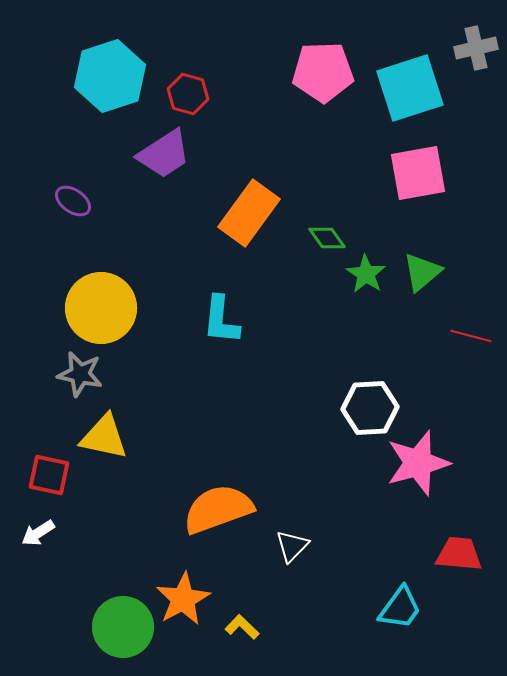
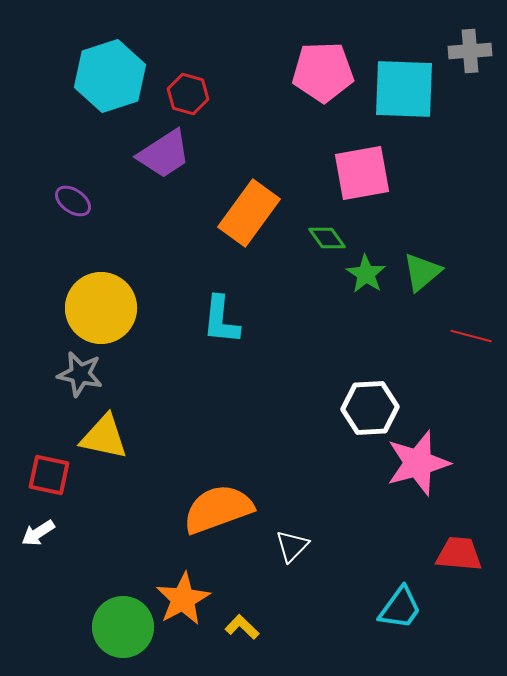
gray cross: moved 6 px left, 3 px down; rotated 9 degrees clockwise
cyan square: moved 6 px left, 1 px down; rotated 20 degrees clockwise
pink square: moved 56 px left
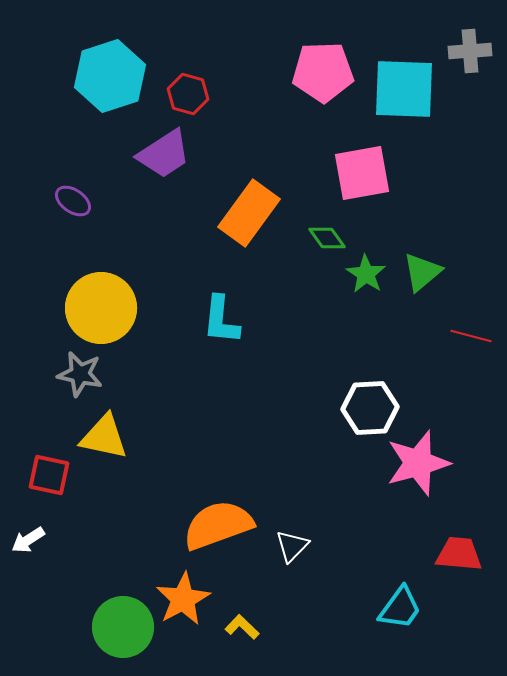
orange semicircle: moved 16 px down
white arrow: moved 10 px left, 7 px down
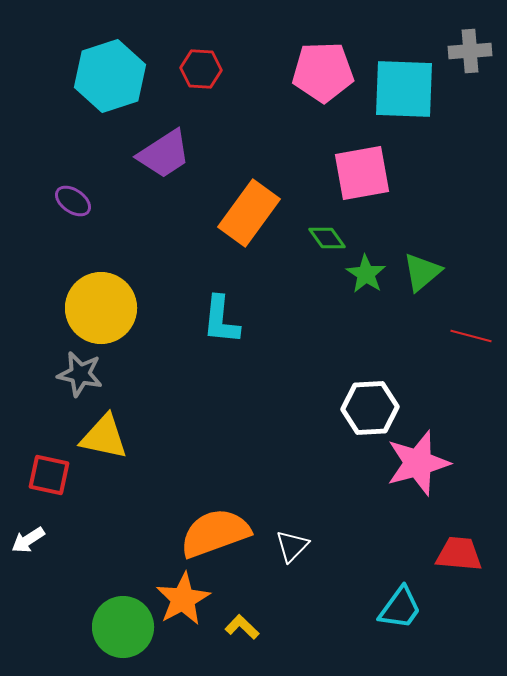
red hexagon: moved 13 px right, 25 px up; rotated 12 degrees counterclockwise
orange semicircle: moved 3 px left, 8 px down
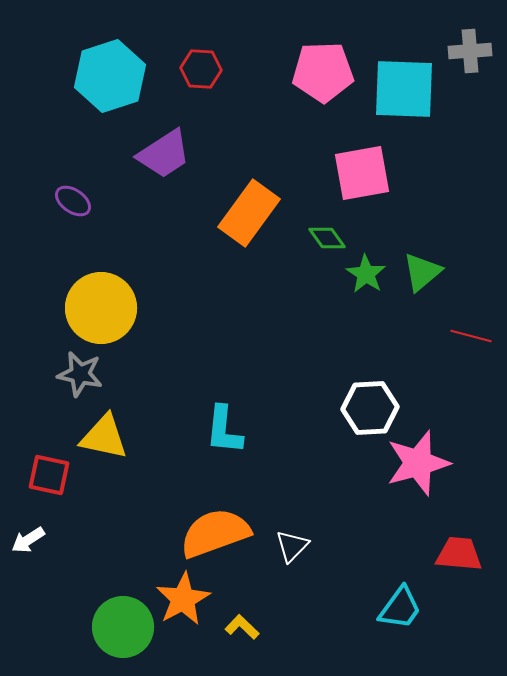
cyan L-shape: moved 3 px right, 110 px down
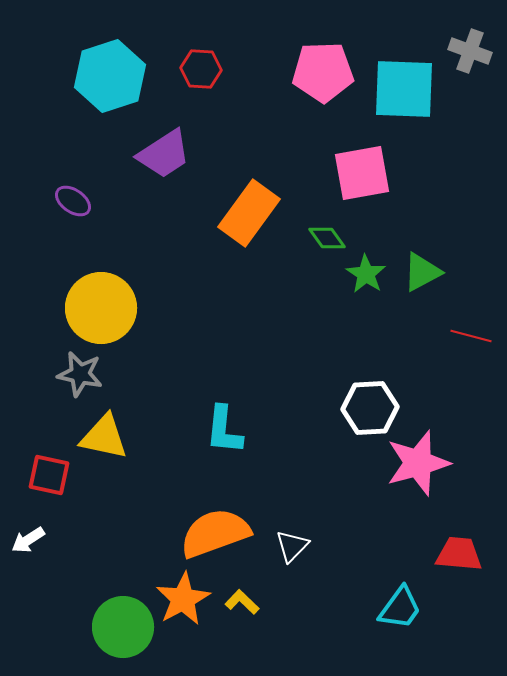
gray cross: rotated 24 degrees clockwise
green triangle: rotated 12 degrees clockwise
yellow L-shape: moved 25 px up
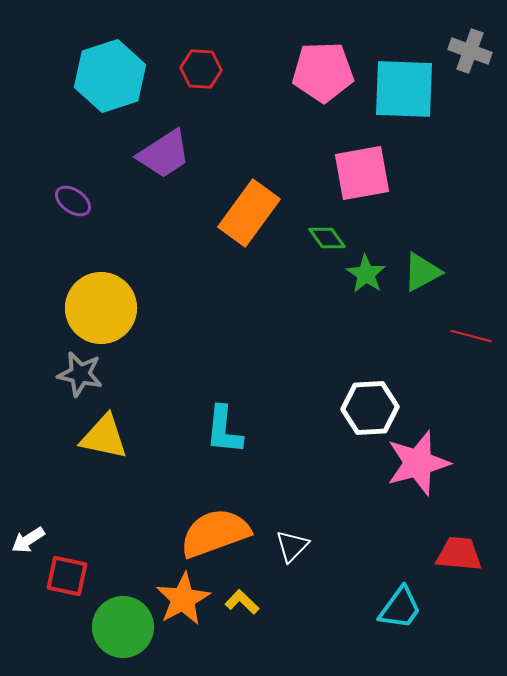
red square: moved 18 px right, 101 px down
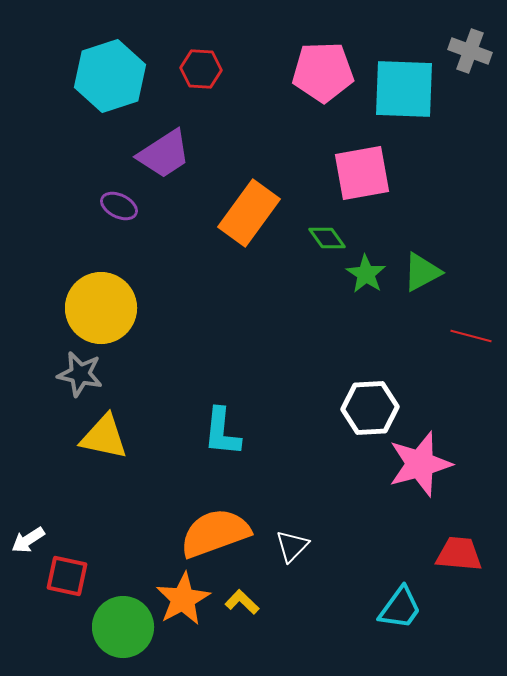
purple ellipse: moved 46 px right, 5 px down; rotated 9 degrees counterclockwise
cyan L-shape: moved 2 px left, 2 px down
pink star: moved 2 px right, 1 px down
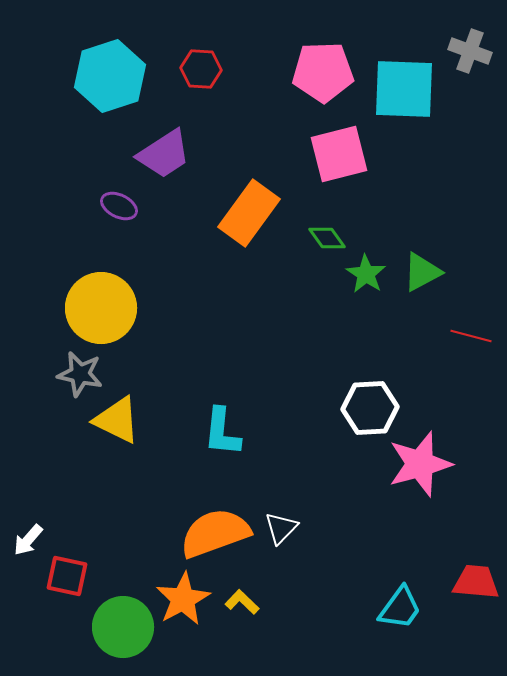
pink square: moved 23 px left, 19 px up; rotated 4 degrees counterclockwise
yellow triangle: moved 13 px right, 17 px up; rotated 14 degrees clockwise
white arrow: rotated 16 degrees counterclockwise
white triangle: moved 11 px left, 18 px up
red trapezoid: moved 17 px right, 28 px down
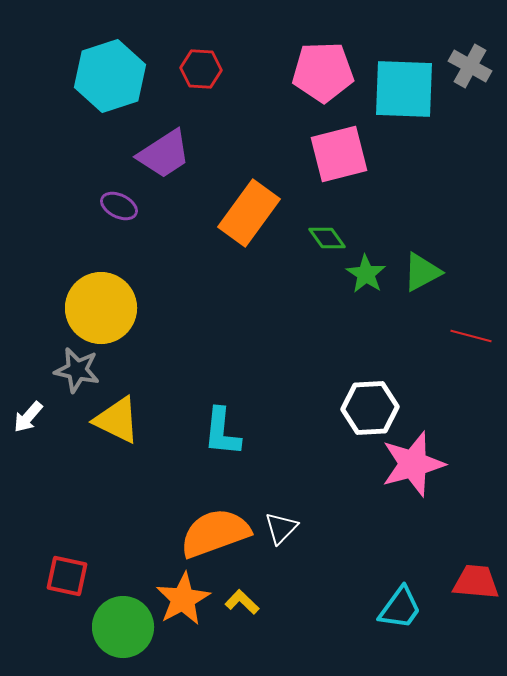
gray cross: moved 15 px down; rotated 9 degrees clockwise
gray star: moved 3 px left, 4 px up
pink star: moved 7 px left
white arrow: moved 123 px up
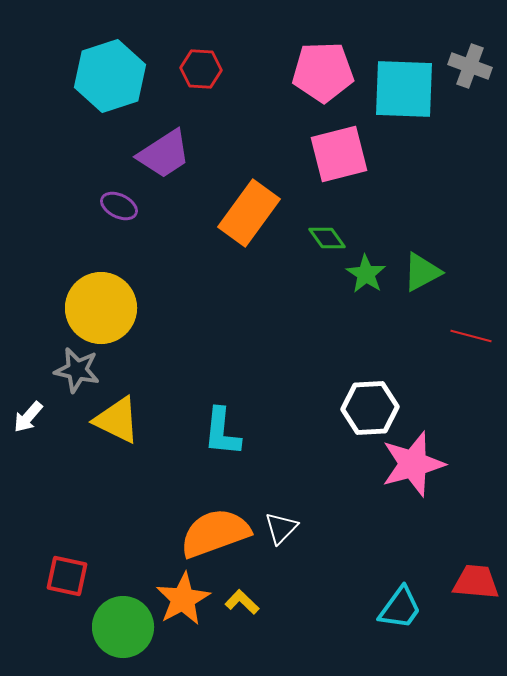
gray cross: rotated 9 degrees counterclockwise
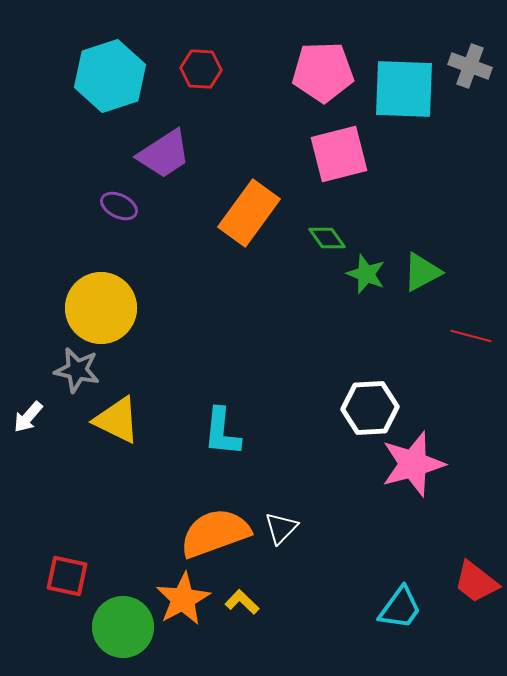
green star: rotated 12 degrees counterclockwise
red trapezoid: rotated 147 degrees counterclockwise
